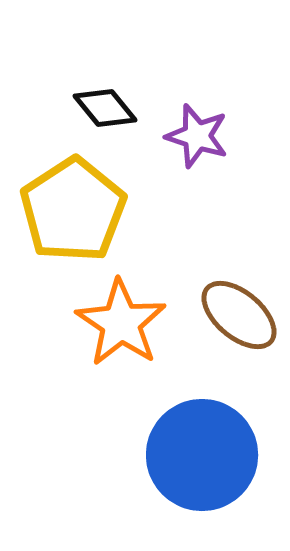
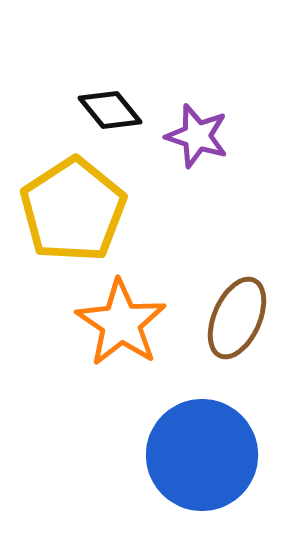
black diamond: moved 5 px right, 2 px down
brown ellipse: moved 2 px left, 3 px down; rotated 74 degrees clockwise
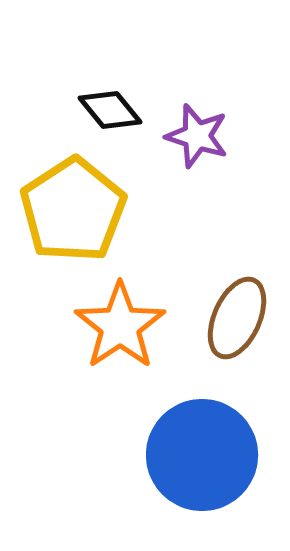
orange star: moved 1 px left, 3 px down; rotated 4 degrees clockwise
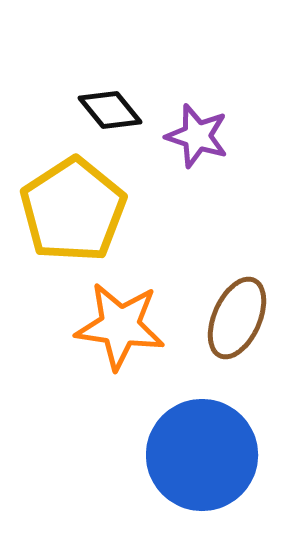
orange star: rotated 30 degrees counterclockwise
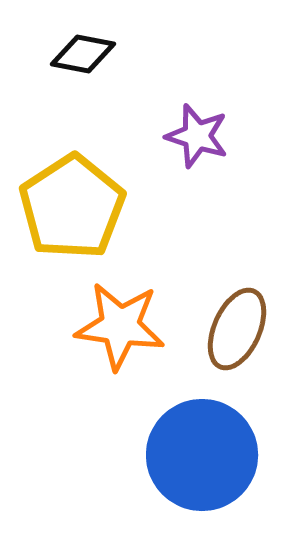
black diamond: moved 27 px left, 56 px up; rotated 40 degrees counterclockwise
yellow pentagon: moved 1 px left, 3 px up
brown ellipse: moved 11 px down
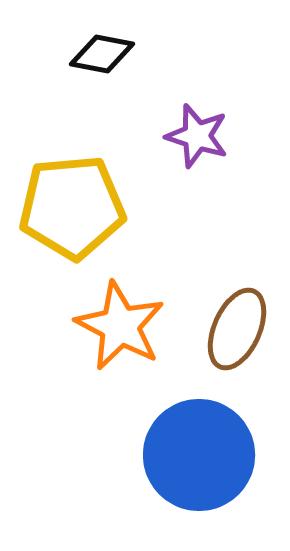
black diamond: moved 19 px right
yellow pentagon: rotated 28 degrees clockwise
orange star: rotated 20 degrees clockwise
blue circle: moved 3 px left
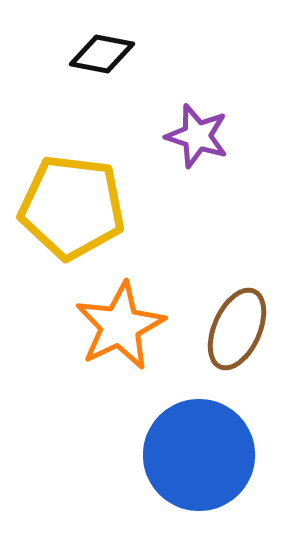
yellow pentagon: rotated 12 degrees clockwise
orange star: rotated 18 degrees clockwise
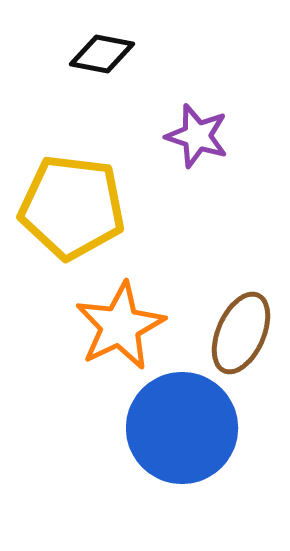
brown ellipse: moved 4 px right, 4 px down
blue circle: moved 17 px left, 27 px up
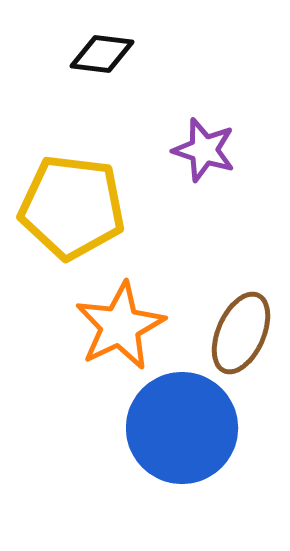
black diamond: rotated 4 degrees counterclockwise
purple star: moved 7 px right, 14 px down
